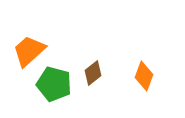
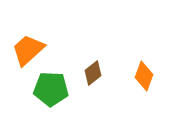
orange trapezoid: moved 1 px left, 1 px up
green pentagon: moved 3 px left, 5 px down; rotated 12 degrees counterclockwise
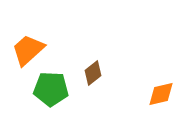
orange diamond: moved 17 px right, 18 px down; rotated 56 degrees clockwise
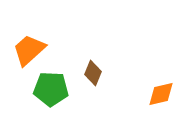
orange trapezoid: moved 1 px right
brown diamond: rotated 30 degrees counterclockwise
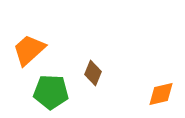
green pentagon: moved 3 px down
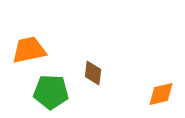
orange trapezoid: rotated 30 degrees clockwise
brown diamond: rotated 15 degrees counterclockwise
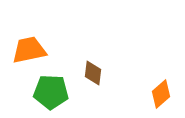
orange diamond: rotated 28 degrees counterclockwise
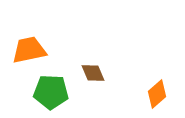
brown diamond: rotated 30 degrees counterclockwise
orange diamond: moved 4 px left
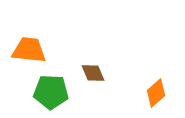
orange trapezoid: rotated 18 degrees clockwise
orange diamond: moved 1 px left, 1 px up
